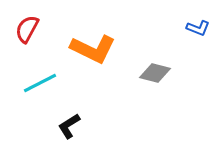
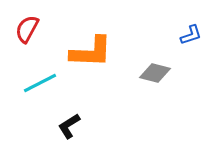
blue L-shape: moved 7 px left, 7 px down; rotated 40 degrees counterclockwise
orange L-shape: moved 2 px left, 3 px down; rotated 24 degrees counterclockwise
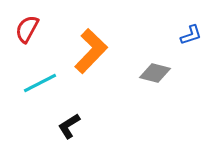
orange L-shape: moved 1 px up; rotated 48 degrees counterclockwise
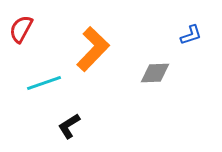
red semicircle: moved 6 px left
orange L-shape: moved 2 px right, 2 px up
gray diamond: rotated 16 degrees counterclockwise
cyan line: moved 4 px right; rotated 8 degrees clockwise
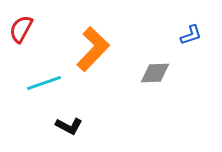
black L-shape: rotated 120 degrees counterclockwise
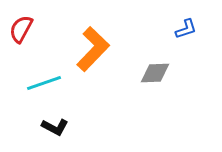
blue L-shape: moved 5 px left, 6 px up
black L-shape: moved 14 px left, 1 px down
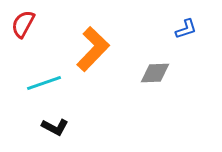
red semicircle: moved 2 px right, 5 px up
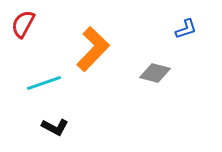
gray diamond: rotated 16 degrees clockwise
